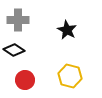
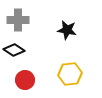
black star: rotated 18 degrees counterclockwise
yellow hexagon: moved 2 px up; rotated 20 degrees counterclockwise
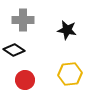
gray cross: moved 5 px right
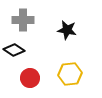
red circle: moved 5 px right, 2 px up
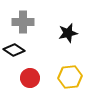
gray cross: moved 2 px down
black star: moved 1 px right, 3 px down; rotated 24 degrees counterclockwise
yellow hexagon: moved 3 px down
